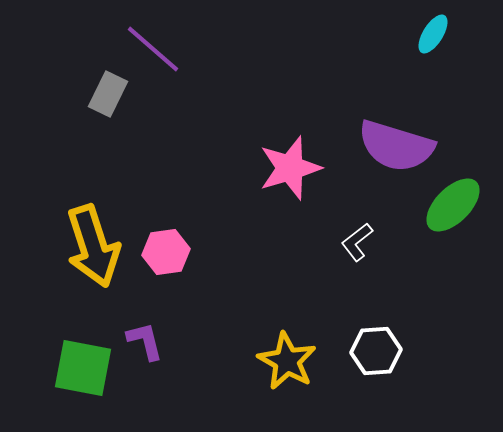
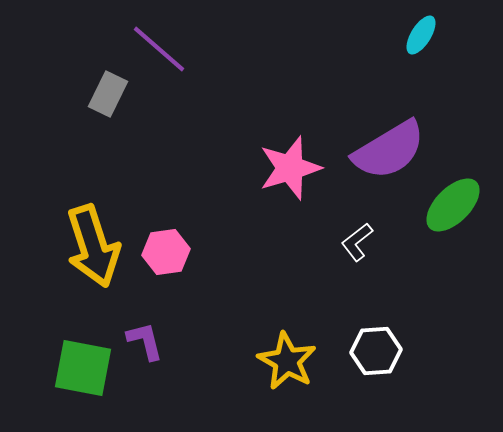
cyan ellipse: moved 12 px left, 1 px down
purple line: moved 6 px right
purple semicircle: moved 7 px left, 4 px down; rotated 48 degrees counterclockwise
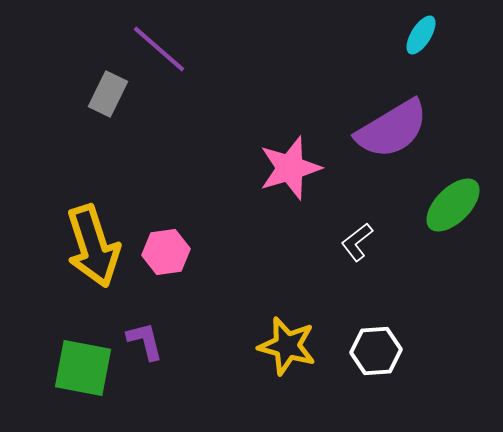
purple semicircle: moved 3 px right, 21 px up
yellow star: moved 15 px up; rotated 14 degrees counterclockwise
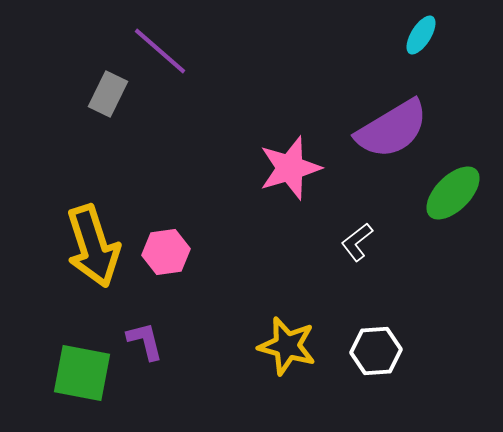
purple line: moved 1 px right, 2 px down
green ellipse: moved 12 px up
green square: moved 1 px left, 5 px down
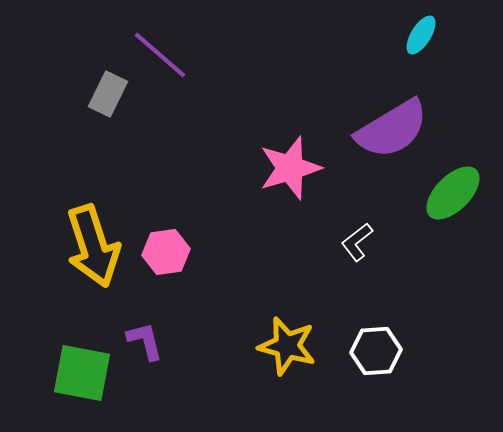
purple line: moved 4 px down
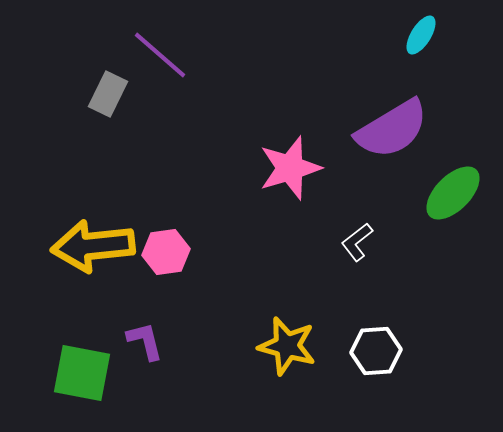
yellow arrow: rotated 102 degrees clockwise
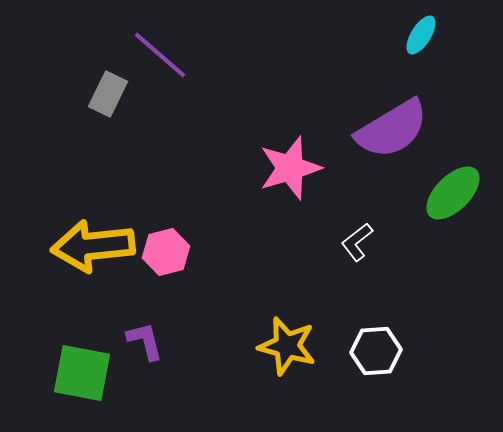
pink hexagon: rotated 6 degrees counterclockwise
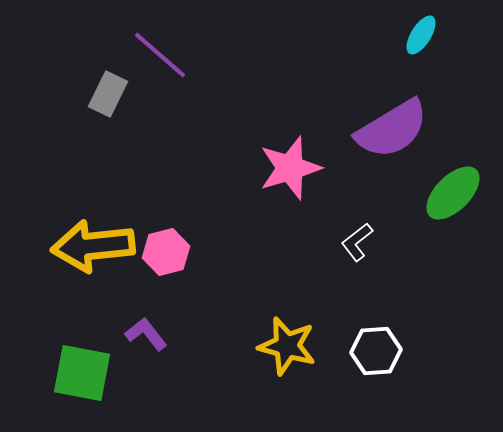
purple L-shape: moved 1 px right, 7 px up; rotated 24 degrees counterclockwise
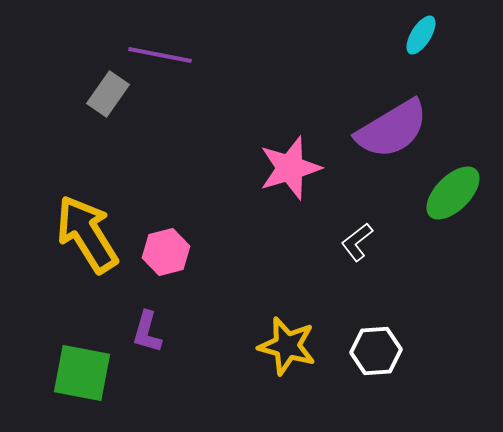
purple line: rotated 30 degrees counterclockwise
gray rectangle: rotated 9 degrees clockwise
yellow arrow: moved 6 px left, 12 px up; rotated 64 degrees clockwise
purple L-shape: moved 1 px right, 2 px up; rotated 126 degrees counterclockwise
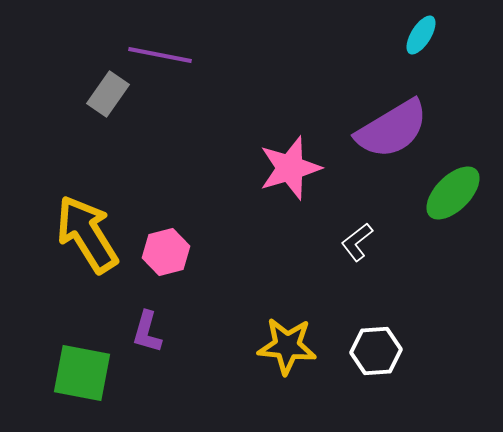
yellow star: rotated 10 degrees counterclockwise
